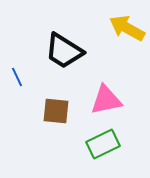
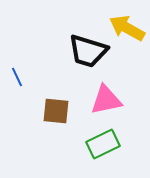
black trapezoid: moved 24 px right; rotated 15 degrees counterclockwise
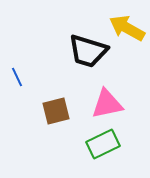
pink triangle: moved 1 px right, 4 px down
brown square: rotated 20 degrees counterclockwise
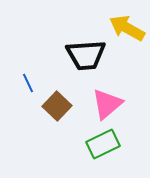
black trapezoid: moved 2 px left, 4 px down; rotated 21 degrees counterclockwise
blue line: moved 11 px right, 6 px down
pink triangle: rotated 28 degrees counterclockwise
brown square: moved 1 px right, 5 px up; rotated 32 degrees counterclockwise
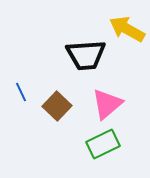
yellow arrow: moved 1 px down
blue line: moved 7 px left, 9 px down
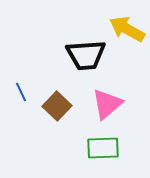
green rectangle: moved 4 px down; rotated 24 degrees clockwise
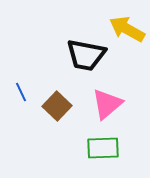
black trapezoid: rotated 15 degrees clockwise
